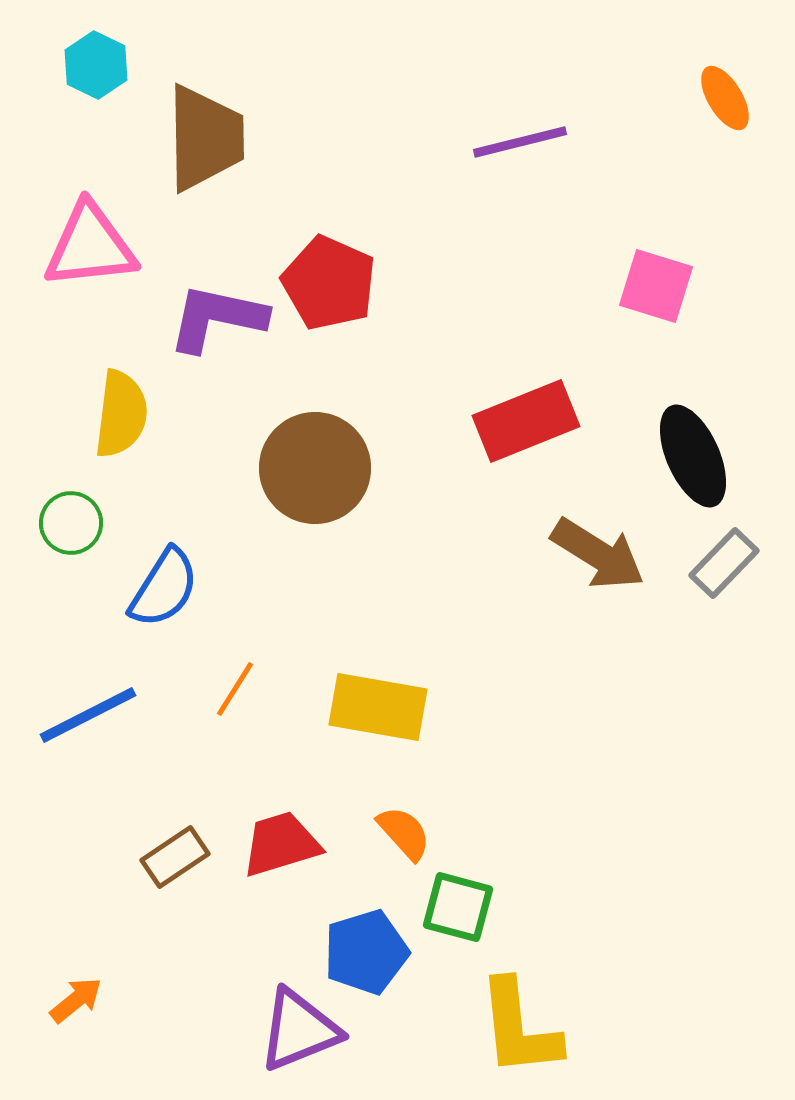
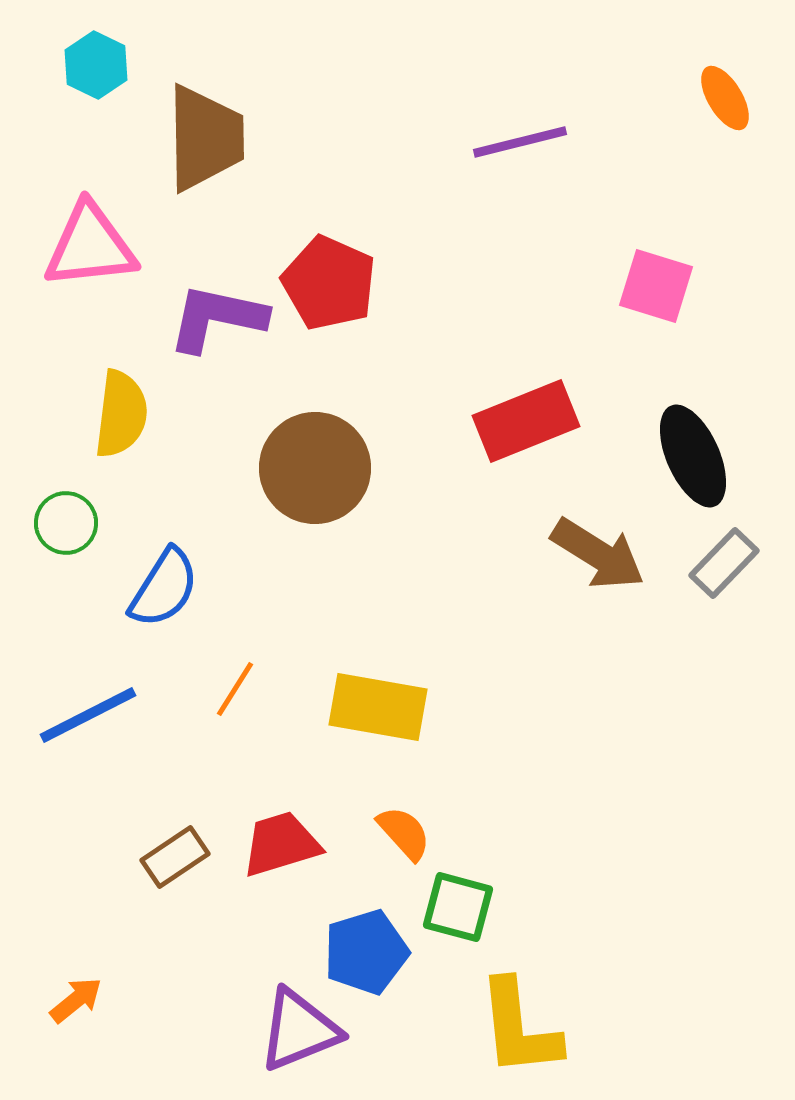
green circle: moved 5 px left
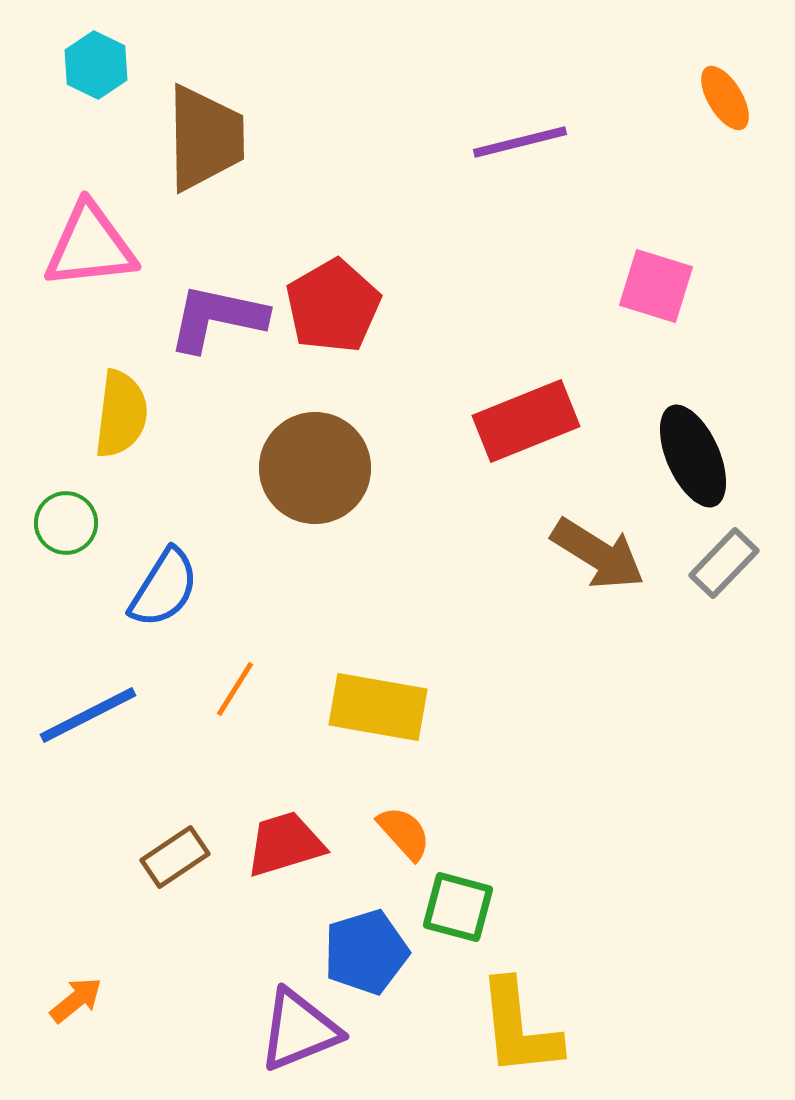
red pentagon: moved 4 px right, 23 px down; rotated 18 degrees clockwise
red trapezoid: moved 4 px right
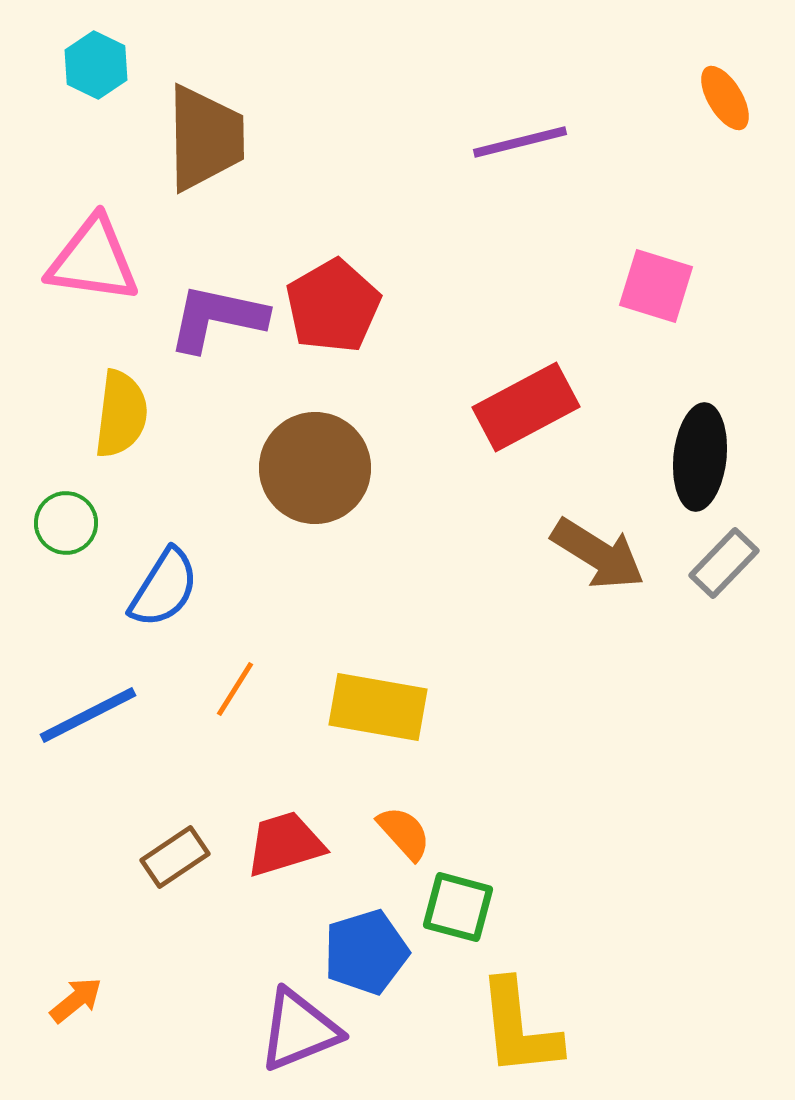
pink triangle: moved 3 px right, 14 px down; rotated 14 degrees clockwise
red rectangle: moved 14 px up; rotated 6 degrees counterclockwise
black ellipse: moved 7 px right, 1 px down; rotated 30 degrees clockwise
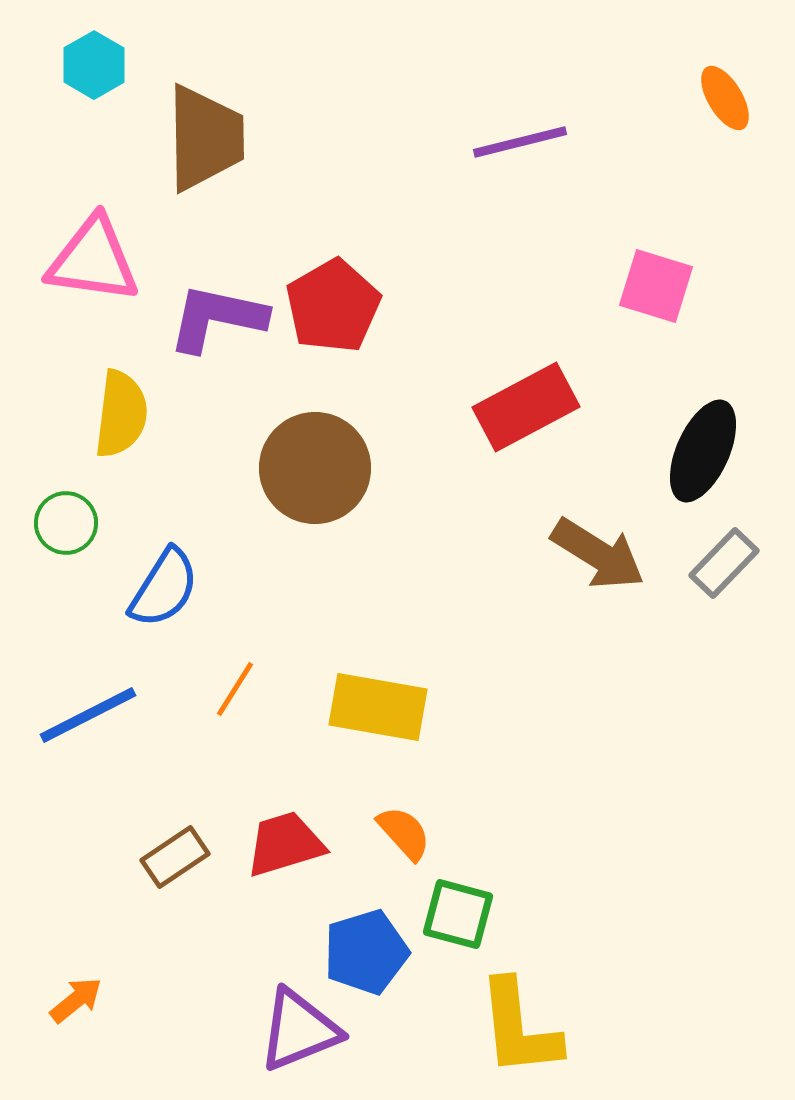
cyan hexagon: moved 2 px left; rotated 4 degrees clockwise
black ellipse: moved 3 px right, 6 px up; rotated 18 degrees clockwise
green square: moved 7 px down
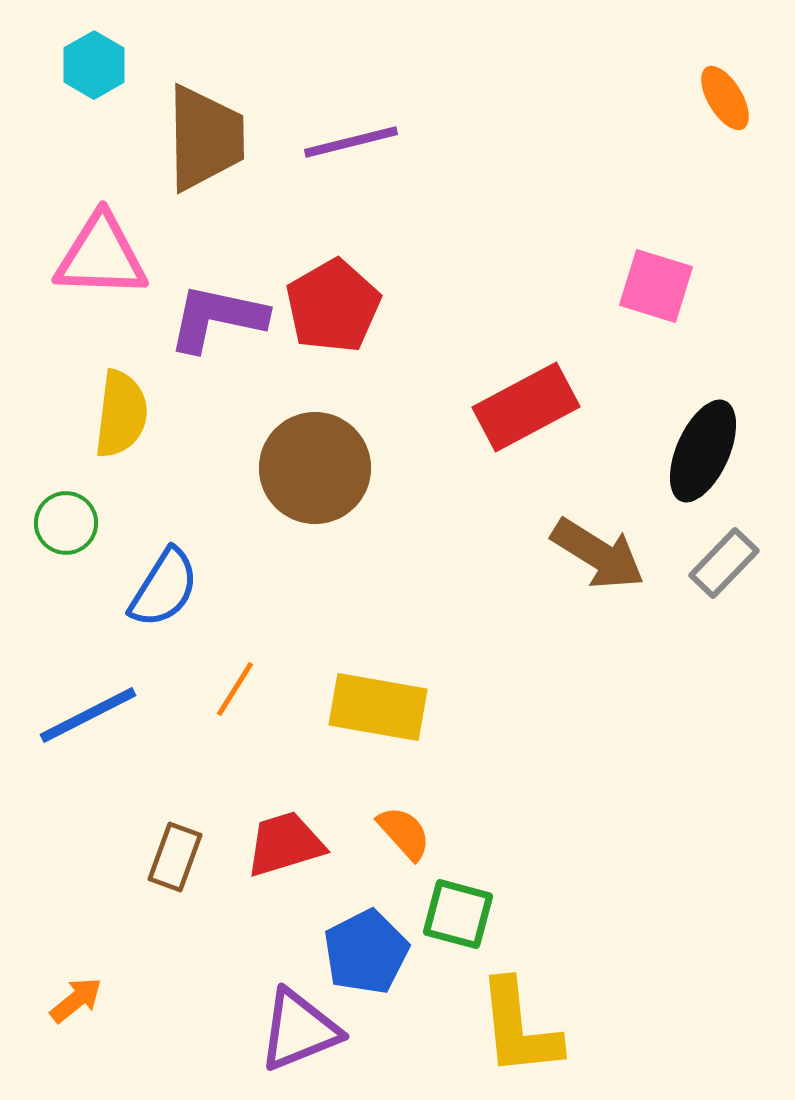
purple line: moved 169 px left
pink triangle: moved 8 px right, 4 px up; rotated 6 degrees counterclockwise
brown rectangle: rotated 36 degrees counterclockwise
blue pentagon: rotated 10 degrees counterclockwise
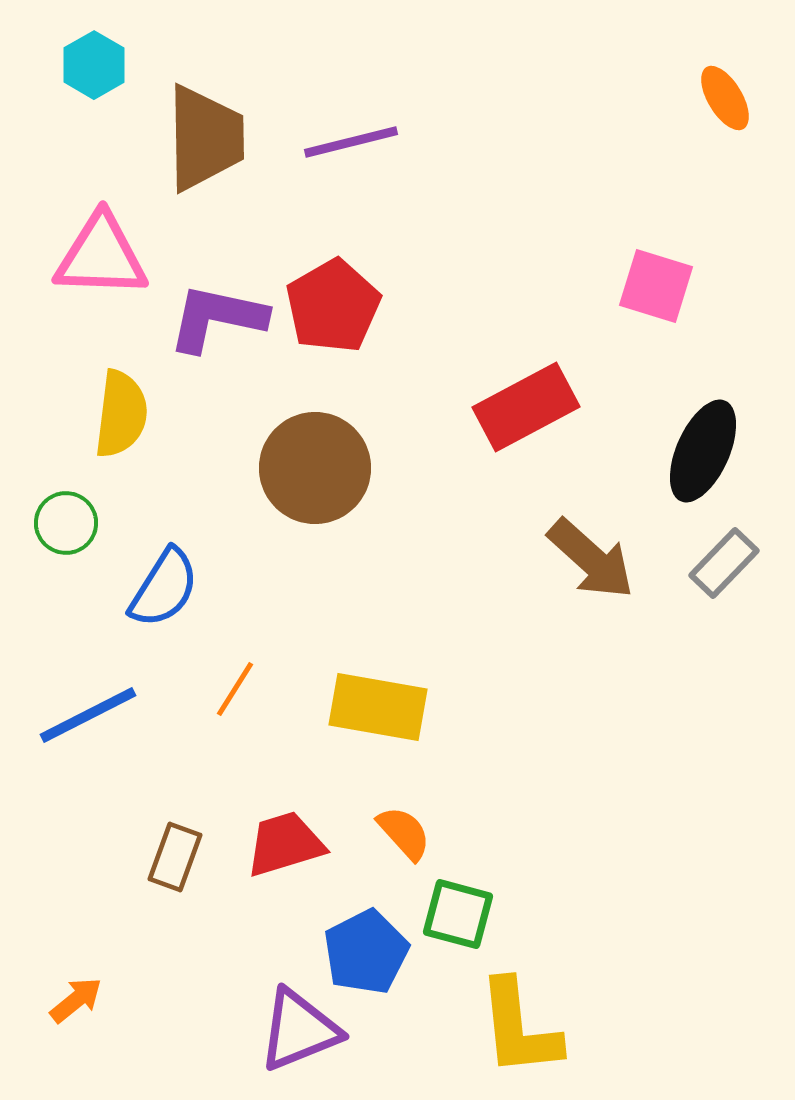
brown arrow: moved 7 px left, 5 px down; rotated 10 degrees clockwise
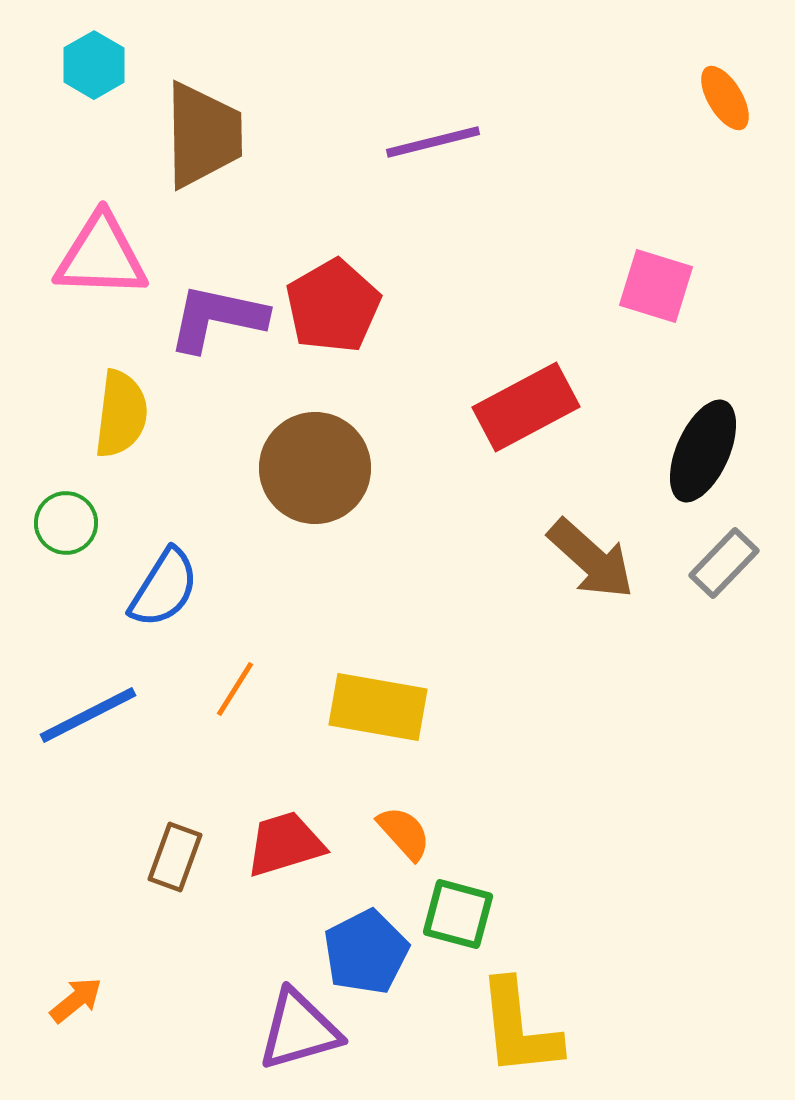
brown trapezoid: moved 2 px left, 3 px up
purple line: moved 82 px right
purple triangle: rotated 6 degrees clockwise
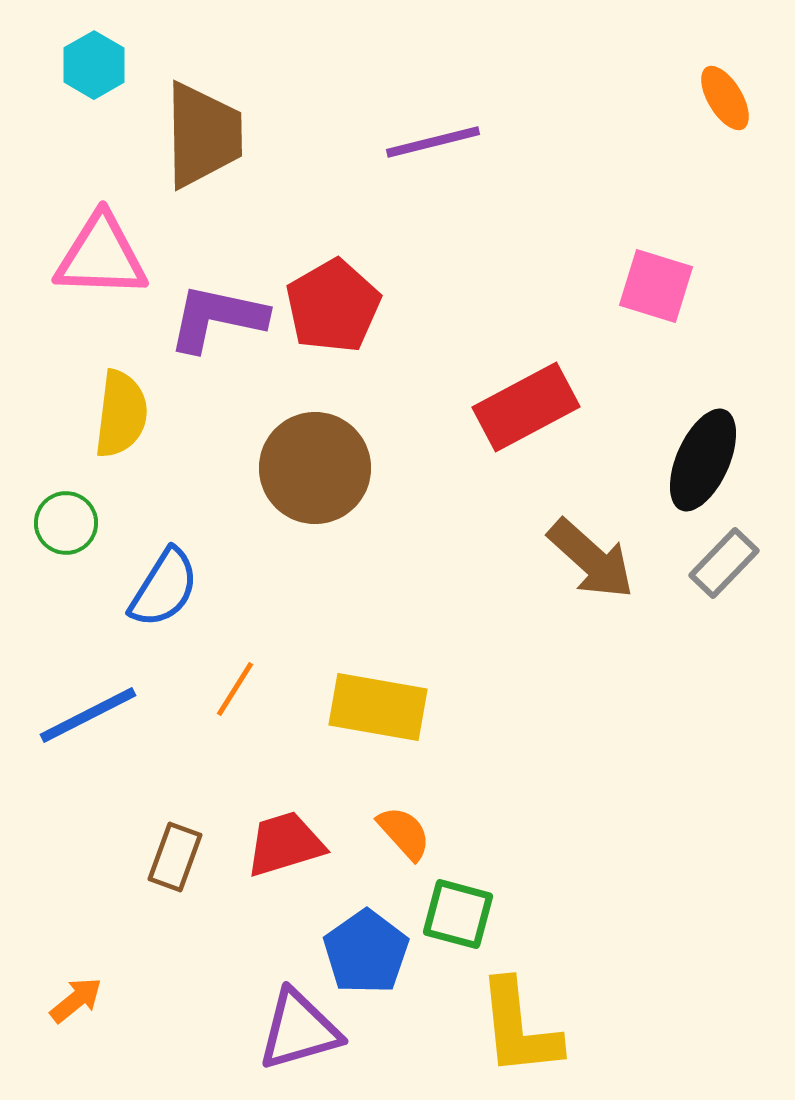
black ellipse: moved 9 px down
blue pentagon: rotated 8 degrees counterclockwise
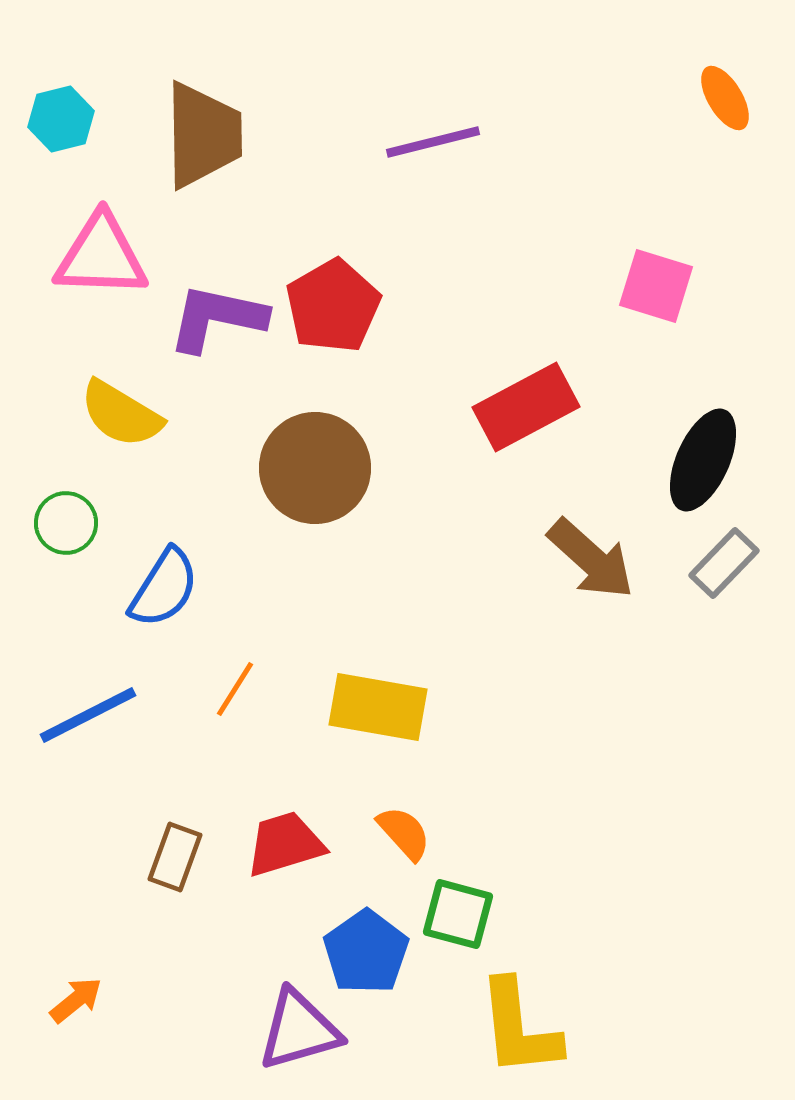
cyan hexagon: moved 33 px left, 54 px down; rotated 16 degrees clockwise
yellow semicircle: rotated 114 degrees clockwise
